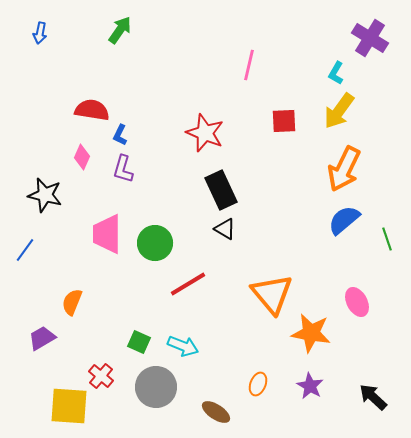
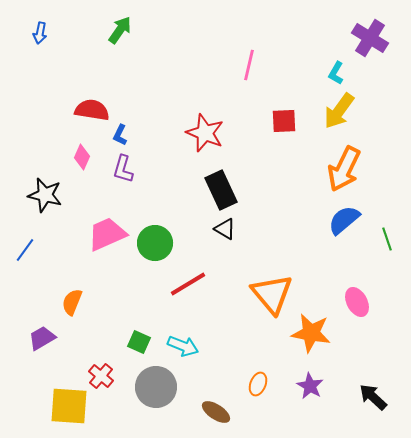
pink trapezoid: rotated 66 degrees clockwise
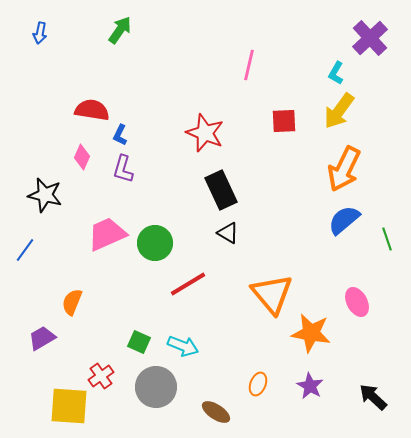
purple cross: rotated 15 degrees clockwise
black triangle: moved 3 px right, 4 px down
red cross: rotated 15 degrees clockwise
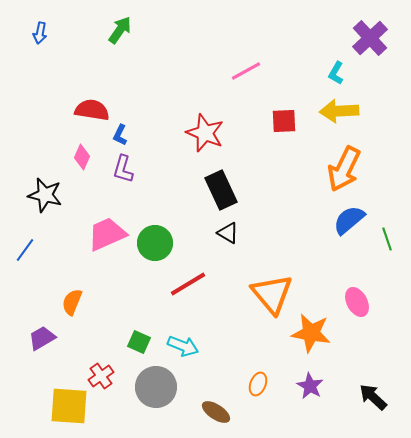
pink line: moved 3 px left, 6 px down; rotated 48 degrees clockwise
yellow arrow: rotated 51 degrees clockwise
blue semicircle: moved 5 px right
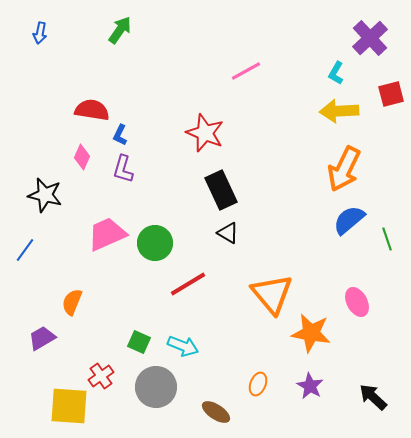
red square: moved 107 px right, 27 px up; rotated 12 degrees counterclockwise
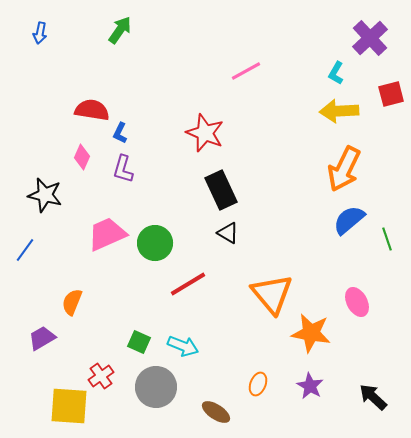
blue L-shape: moved 2 px up
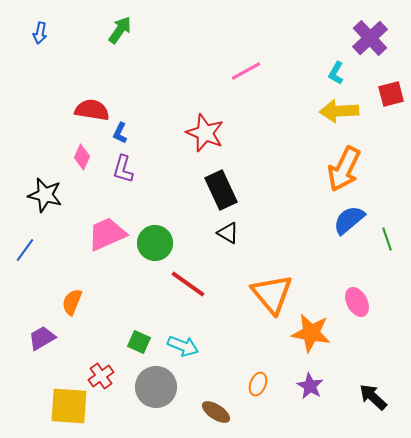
red line: rotated 66 degrees clockwise
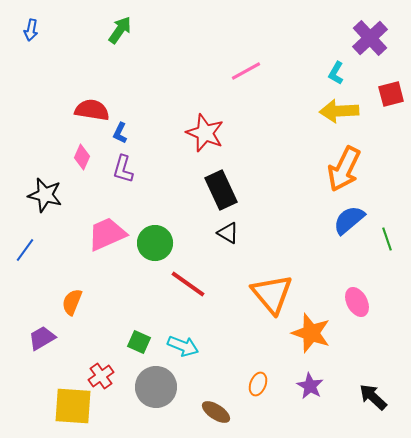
blue arrow: moved 9 px left, 3 px up
orange star: rotated 9 degrees clockwise
yellow square: moved 4 px right
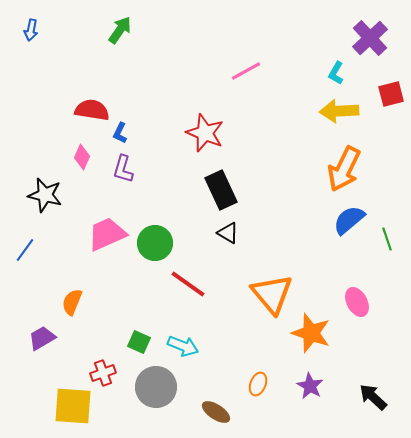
red cross: moved 2 px right, 3 px up; rotated 15 degrees clockwise
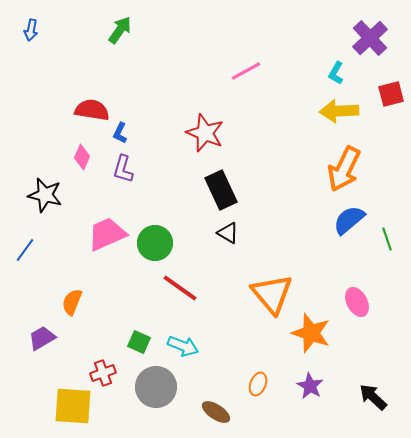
red line: moved 8 px left, 4 px down
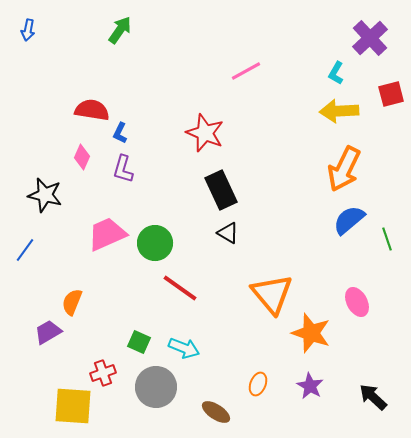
blue arrow: moved 3 px left
purple trapezoid: moved 6 px right, 6 px up
cyan arrow: moved 1 px right, 2 px down
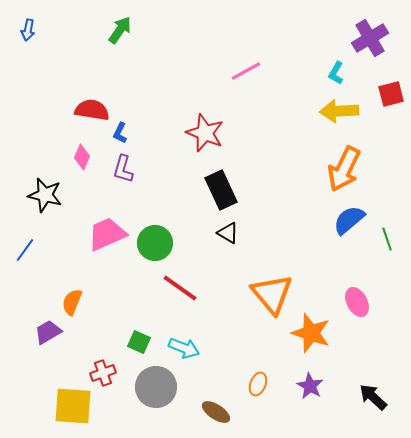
purple cross: rotated 12 degrees clockwise
